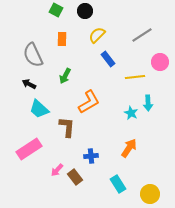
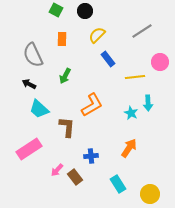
gray line: moved 4 px up
orange L-shape: moved 3 px right, 3 px down
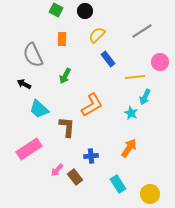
black arrow: moved 5 px left
cyan arrow: moved 3 px left, 6 px up; rotated 28 degrees clockwise
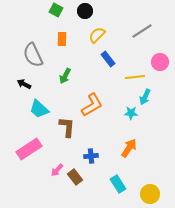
cyan star: rotated 24 degrees counterclockwise
